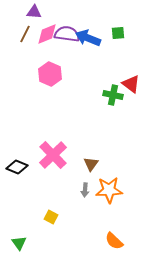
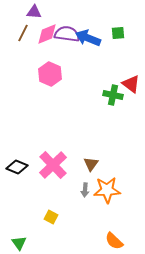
brown line: moved 2 px left, 1 px up
pink cross: moved 10 px down
orange star: moved 2 px left
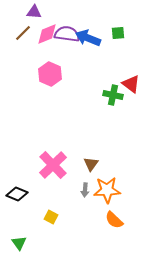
brown line: rotated 18 degrees clockwise
black diamond: moved 27 px down
orange semicircle: moved 21 px up
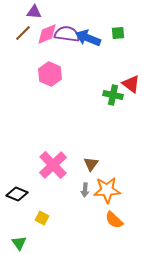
yellow square: moved 9 px left, 1 px down
